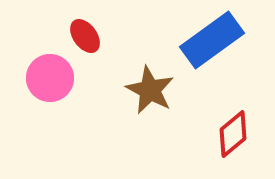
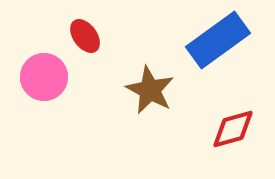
blue rectangle: moved 6 px right
pink circle: moved 6 px left, 1 px up
red diamond: moved 5 px up; rotated 24 degrees clockwise
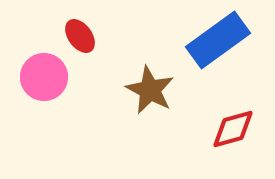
red ellipse: moved 5 px left
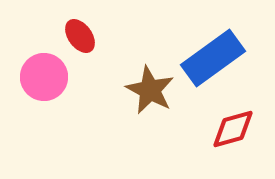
blue rectangle: moved 5 px left, 18 px down
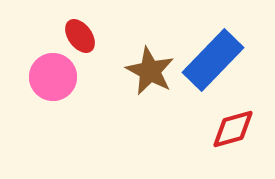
blue rectangle: moved 2 px down; rotated 10 degrees counterclockwise
pink circle: moved 9 px right
brown star: moved 19 px up
